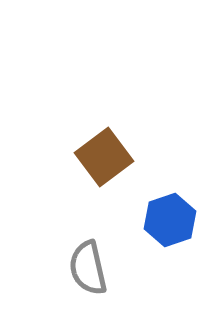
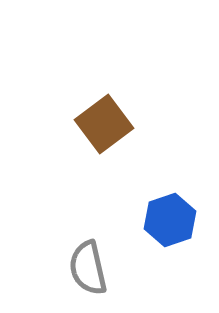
brown square: moved 33 px up
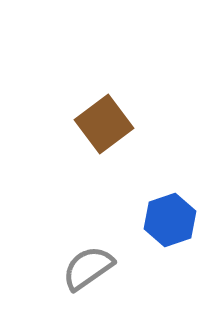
gray semicircle: rotated 68 degrees clockwise
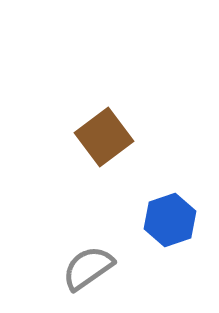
brown square: moved 13 px down
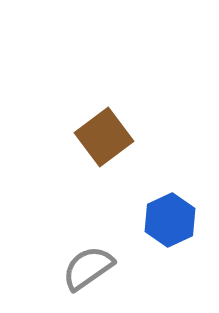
blue hexagon: rotated 6 degrees counterclockwise
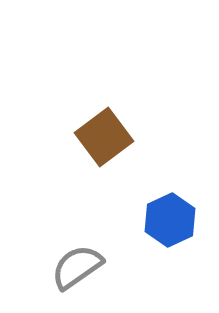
gray semicircle: moved 11 px left, 1 px up
